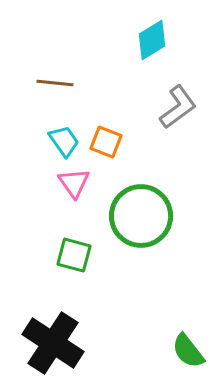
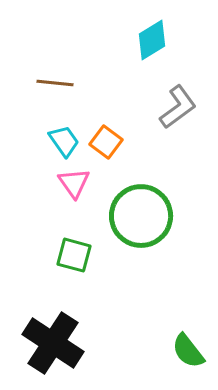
orange square: rotated 16 degrees clockwise
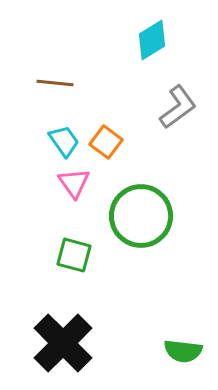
black cross: moved 10 px right; rotated 12 degrees clockwise
green semicircle: moved 5 px left; rotated 45 degrees counterclockwise
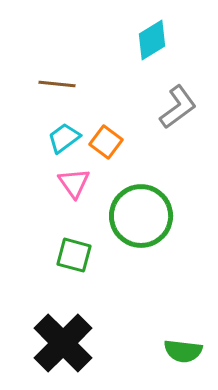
brown line: moved 2 px right, 1 px down
cyan trapezoid: moved 3 px up; rotated 92 degrees counterclockwise
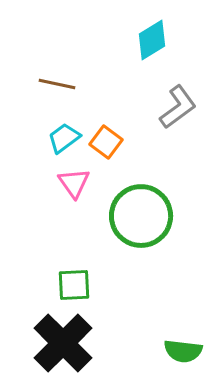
brown line: rotated 6 degrees clockwise
green square: moved 30 px down; rotated 18 degrees counterclockwise
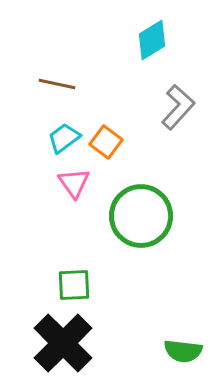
gray L-shape: rotated 12 degrees counterclockwise
